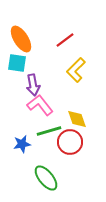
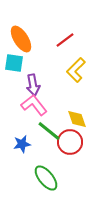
cyan square: moved 3 px left
pink L-shape: moved 6 px left
green line: rotated 55 degrees clockwise
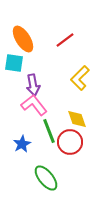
orange ellipse: moved 2 px right
yellow L-shape: moved 4 px right, 8 px down
green line: rotated 30 degrees clockwise
blue star: rotated 18 degrees counterclockwise
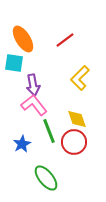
red circle: moved 4 px right
